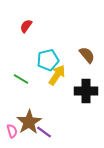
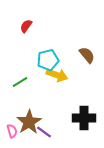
yellow arrow: rotated 75 degrees clockwise
green line: moved 1 px left, 3 px down; rotated 63 degrees counterclockwise
black cross: moved 2 px left, 27 px down
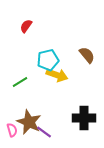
brown star: rotated 15 degrees counterclockwise
pink semicircle: moved 1 px up
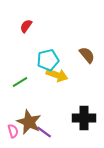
pink semicircle: moved 1 px right, 1 px down
